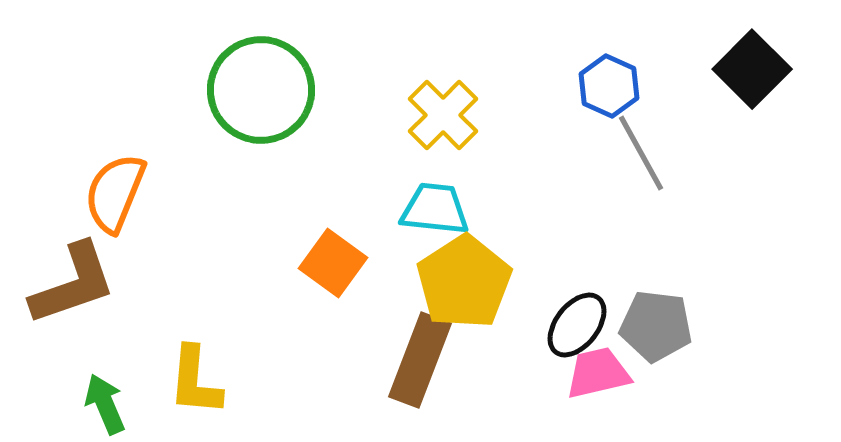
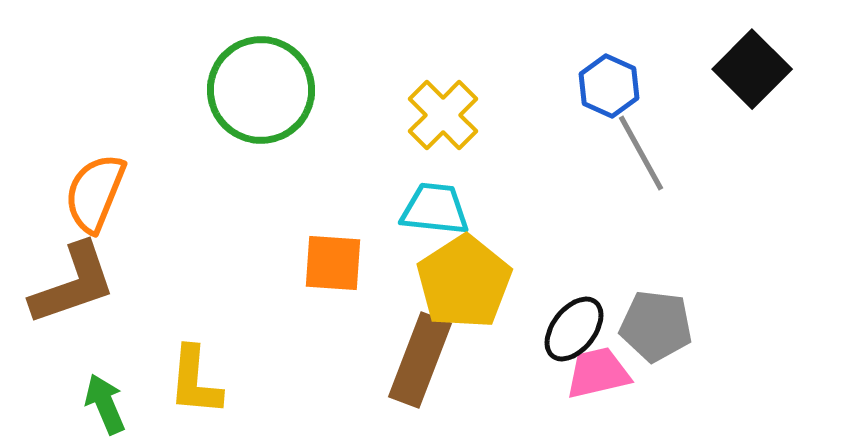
orange semicircle: moved 20 px left
orange square: rotated 32 degrees counterclockwise
black ellipse: moved 3 px left, 4 px down
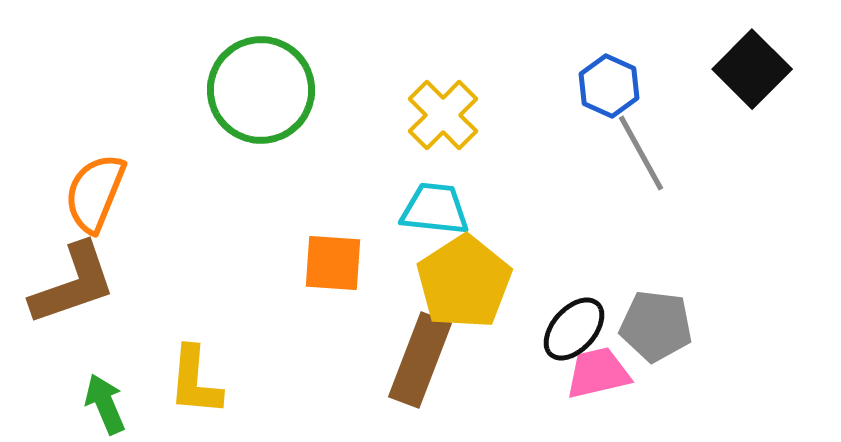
black ellipse: rotated 4 degrees clockwise
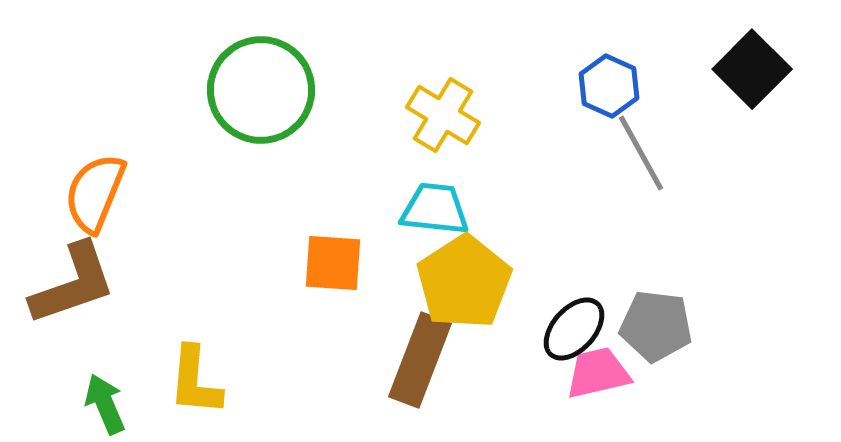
yellow cross: rotated 14 degrees counterclockwise
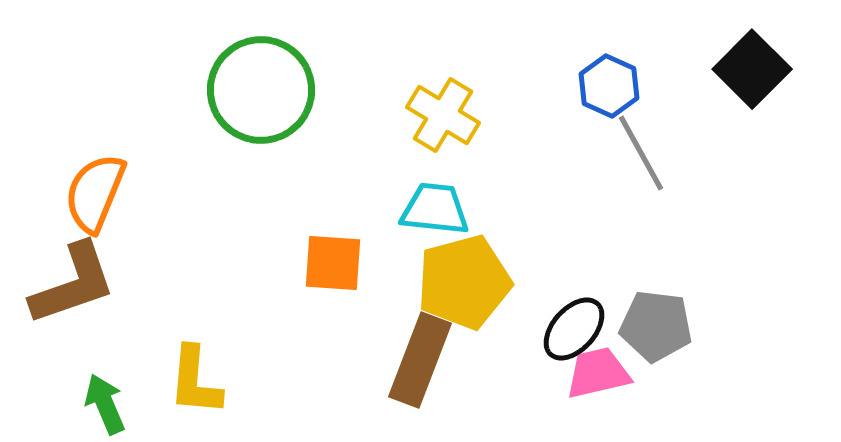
yellow pentagon: rotated 18 degrees clockwise
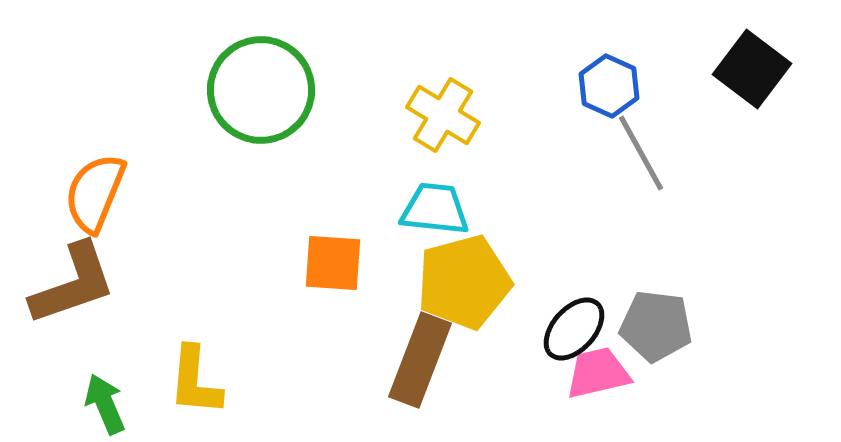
black square: rotated 8 degrees counterclockwise
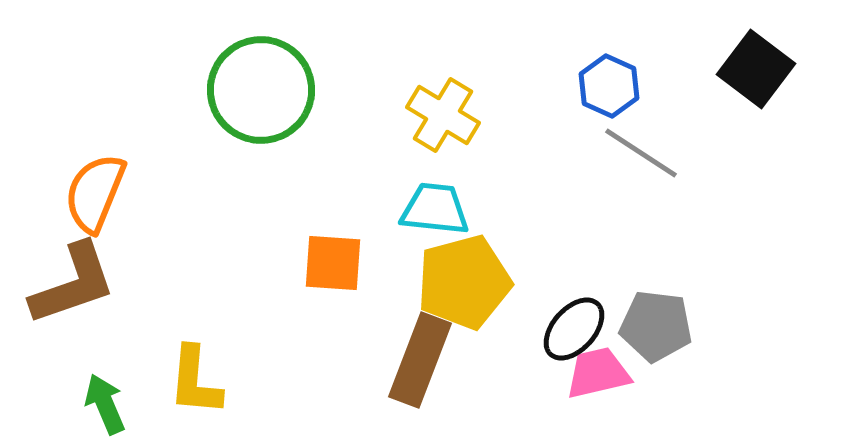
black square: moved 4 px right
gray line: rotated 28 degrees counterclockwise
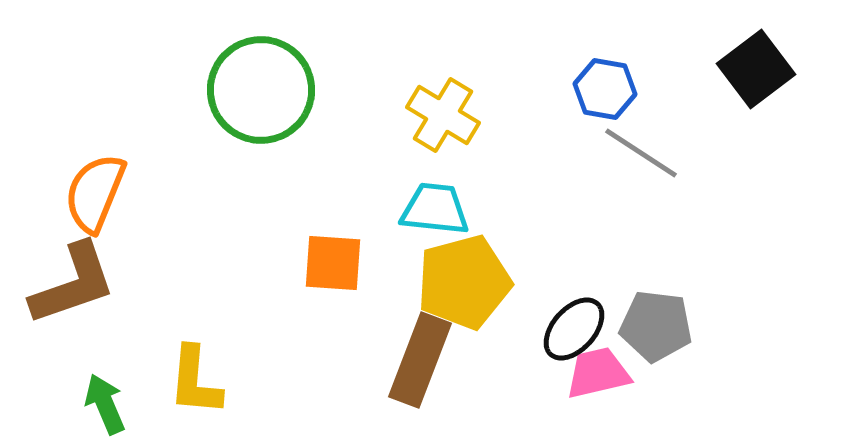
black square: rotated 16 degrees clockwise
blue hexagon: moved 4 px left, 3 px down; rotated 14 degrees counterclockwise
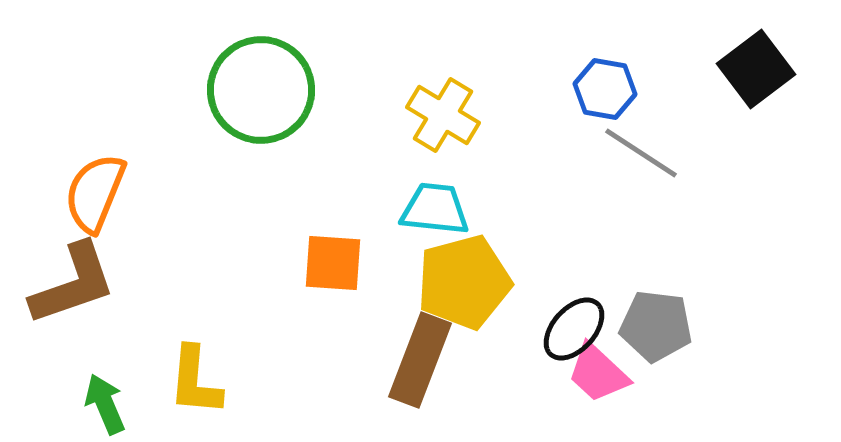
pink trapezoid: rotated 124 degrees counterclockwise
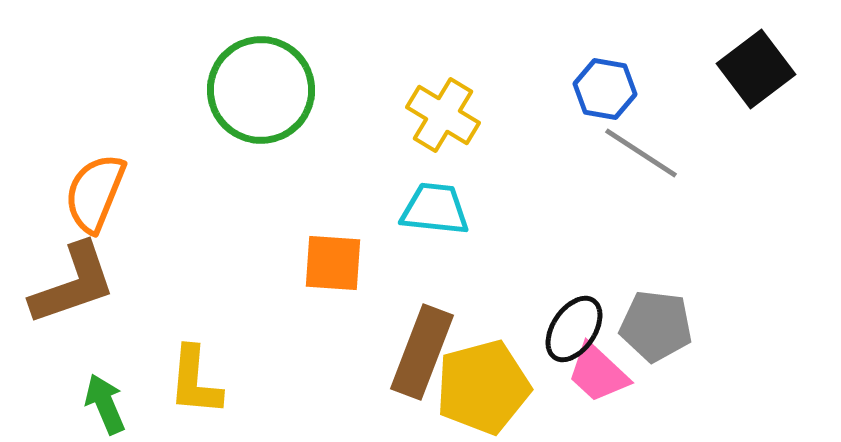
yellow pentagon: moved 19 px right, 105 px down
black ellipse: rotated 8 degrees counterclockwise
brown rectangle: moved 2 px right, 8 px up
